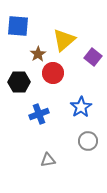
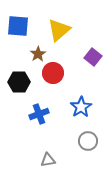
yellow triangle: moved 5 px left, 10 px up
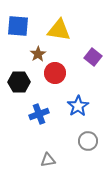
yellow triangle: rotated 50 degrees clockwise
red circle: moved 2 px right
blue star: moved 3 px left, 1 px up
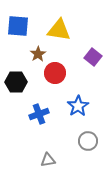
black hexagon: moved 3 px left
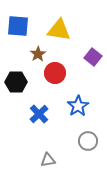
blue cross: rotated 24 degrees counterclockwise
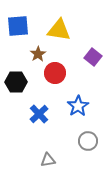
blue square: rotated 10 degrees counterclockwise
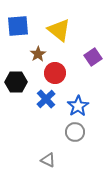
yellow triangle: rotated 30 degrees clockwise
purple square: rotated 18 degrees clockwise
blue cross: moved 7 px right, 15 px up
gray circle: moved 13 px left, 9 px up
gray triangle: rotated 35 degrees clockwise
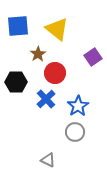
yellow triangle: moved 2 px left, 1 px up
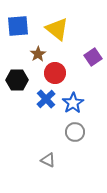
black hexagon: moved 1 px right, 2 px up
blue star: moved 5 px left, 3 px up
